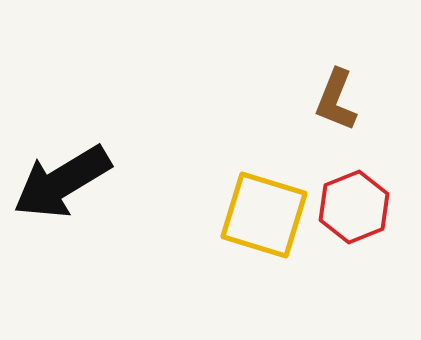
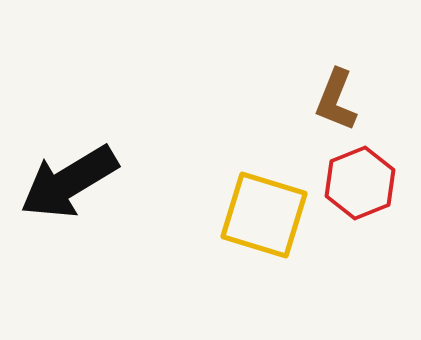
black arrow: moved 7 px right
red hexagon: moved 6 px right, 24 px up
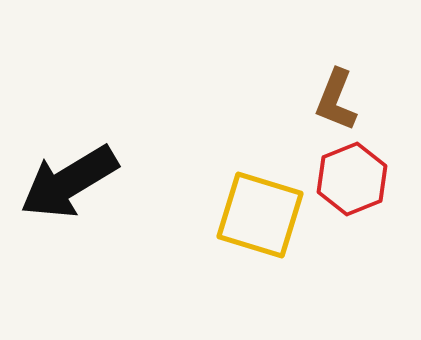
red hexagon: moved 8 px left, 4 px up
yellow square: moved 4 px left
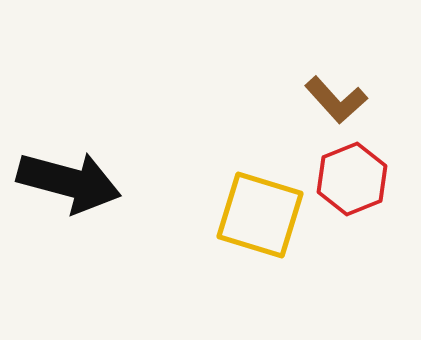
brown L-shape: rotated 64 degrees counterclockwise
black arrow: rotated 134 degrees counterclockwise
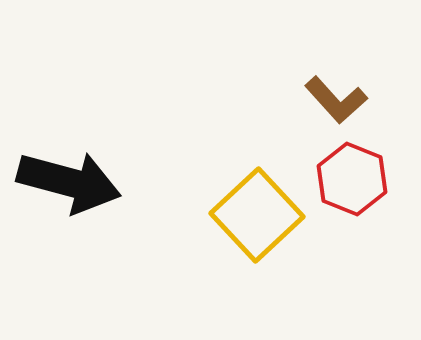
red hexagon: rotated 16 degrees counterclockwise
yellow square: moved 3 px left; rotated 30 degrees clockwise
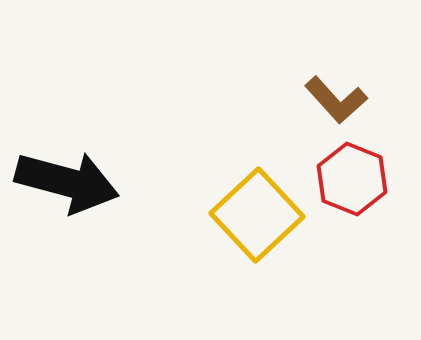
black arrow: moved 2 px left
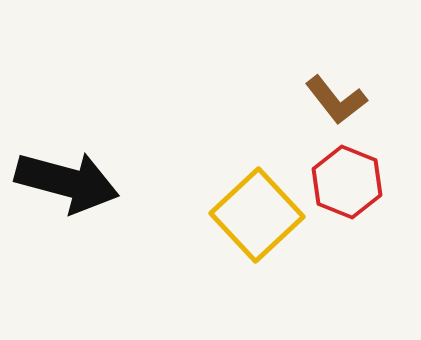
brown L-shape: rotated 4 degrees clockwise
red hexagon: moved 5 px left, 3 px down
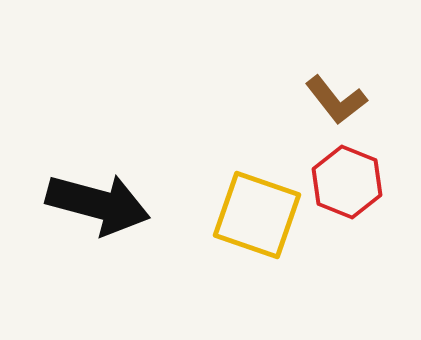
black arrow: moved 31 px right, 22 px down
yellow square: rotated 28 degrees counterclockwise
